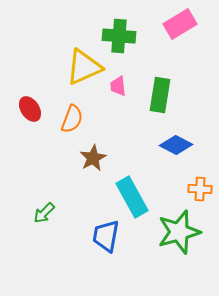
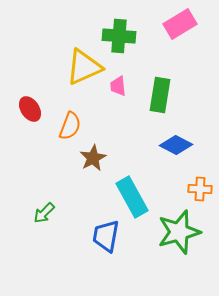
orange semicircle: moved 2 px left, 7 px down
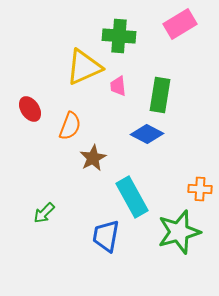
blue diamond: moved 29 px left, 11 px up
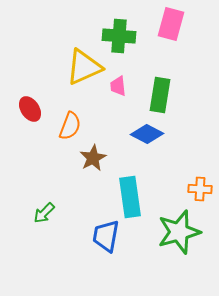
pink rectangle: moved 9 px left; rotated 44 degrees counterclockwise
cyan rectangle: moved 2 px left; rotated 21 degrees clockwise
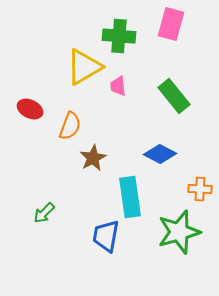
yellow triangle: rotated 6 degrees counterclockwise
green rectangle: moved 14 px right, 1 px down; rotated 48 degrees counterclockwise
red ellipse: rotated 30 degrees counterclockwise
blue diamond: moved 13 px right, 20 px down
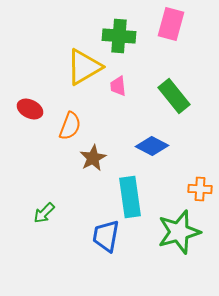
blue diamond: moved 8 px left, 8 px up
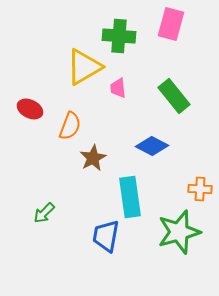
pink trapezoid: moved 2 px down
